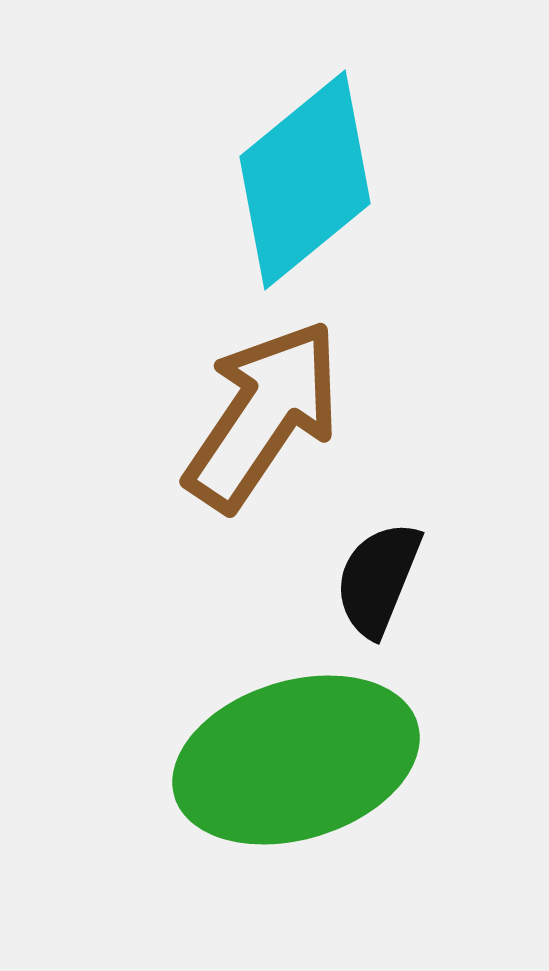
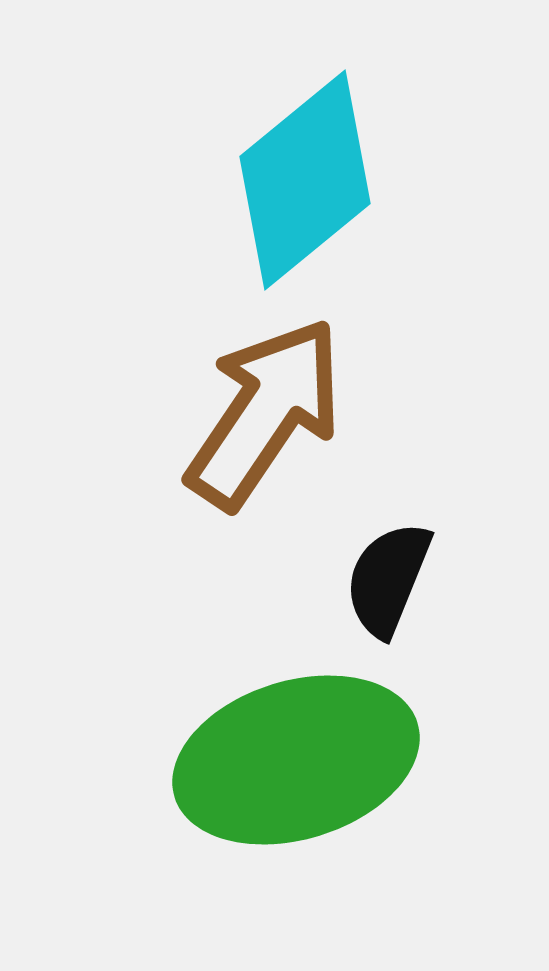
brown arrow: moved 2 px right, 2 px up
black semicircle: moved 10 px right
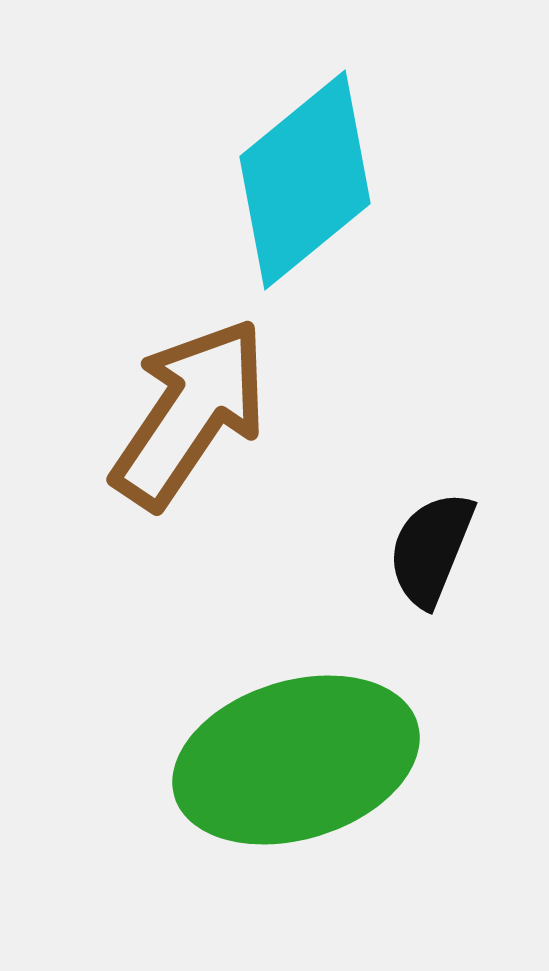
brown arrow: moved 75 px left
black semicircle: moved 43 px right, 30 px up
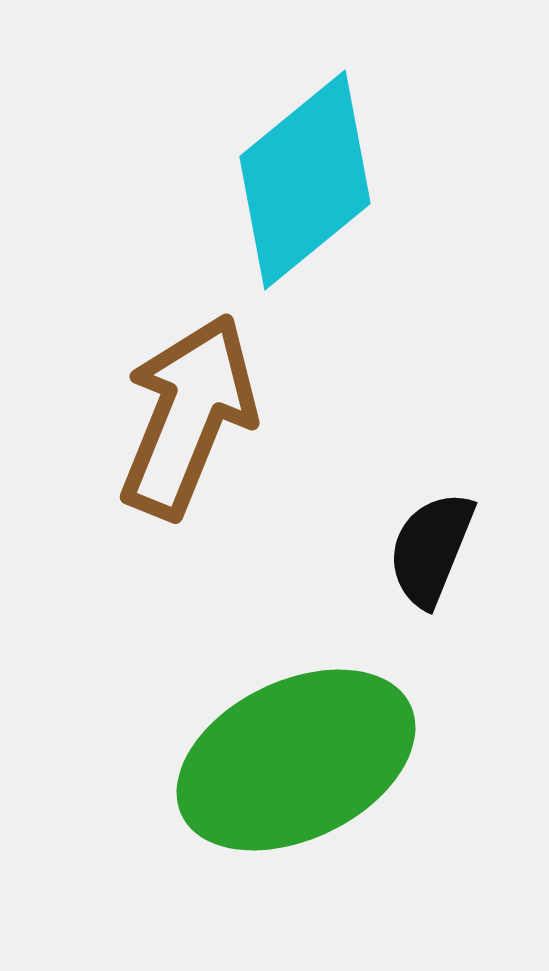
brown arrow: moved 2 px left, 3 px down; rotated 12 degrees counterclockwise
green ellipse: rotated 9 degrees counterclockwise
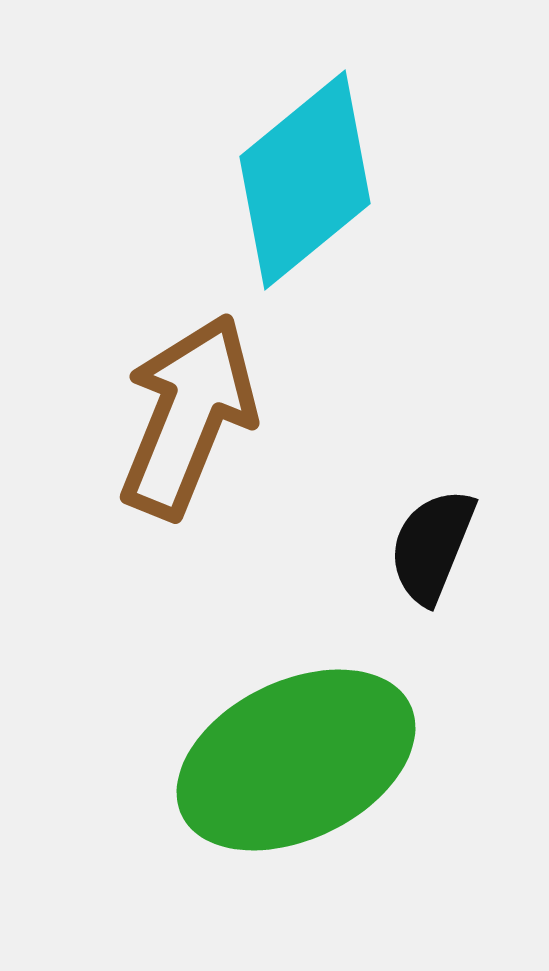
black semicircle: moved 1 px right, 3 px up
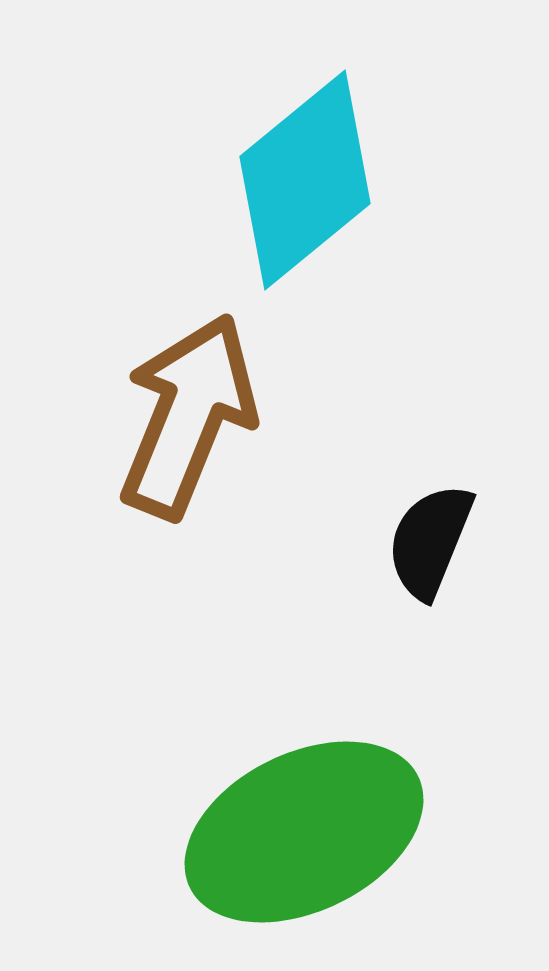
black semicircle: moved 2 px left, 5 px up
green ellipse: moved 8 px right, 72 px down
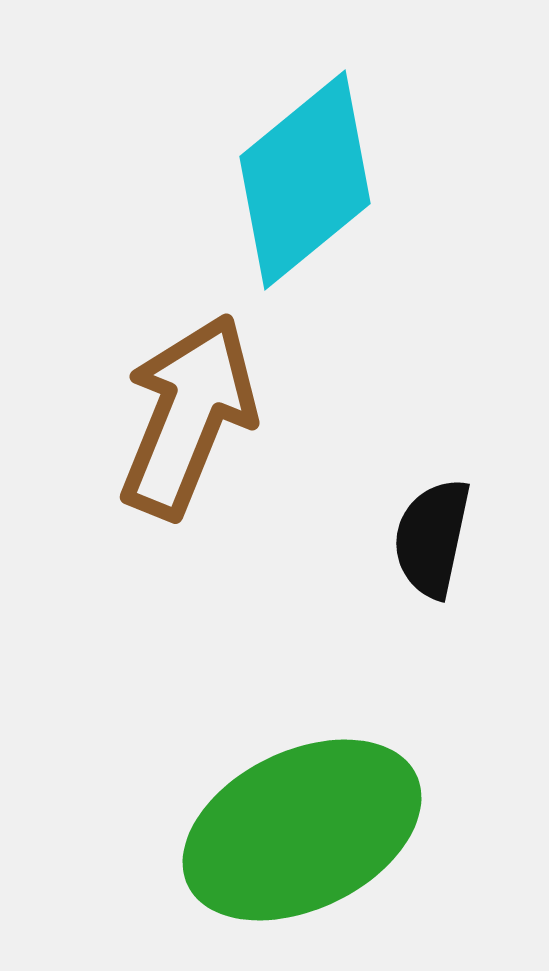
black semicircle: moved 2 px right, 3 px up; rotated 10 degrees counterclockwise
green ellipse: moved 2 px left, 2 px up
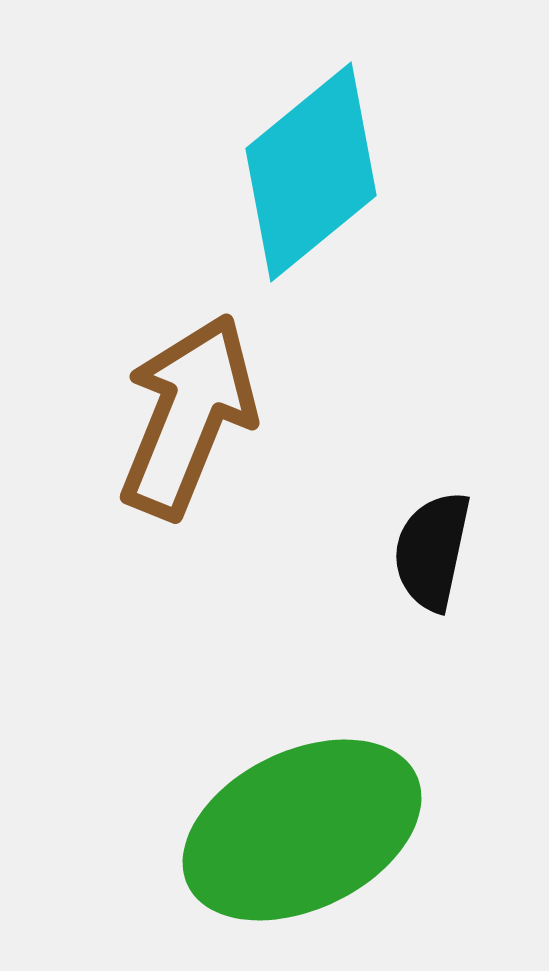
cyan diamond: moved 6 px right, 8 px up
black semicircle: moved 13 px down
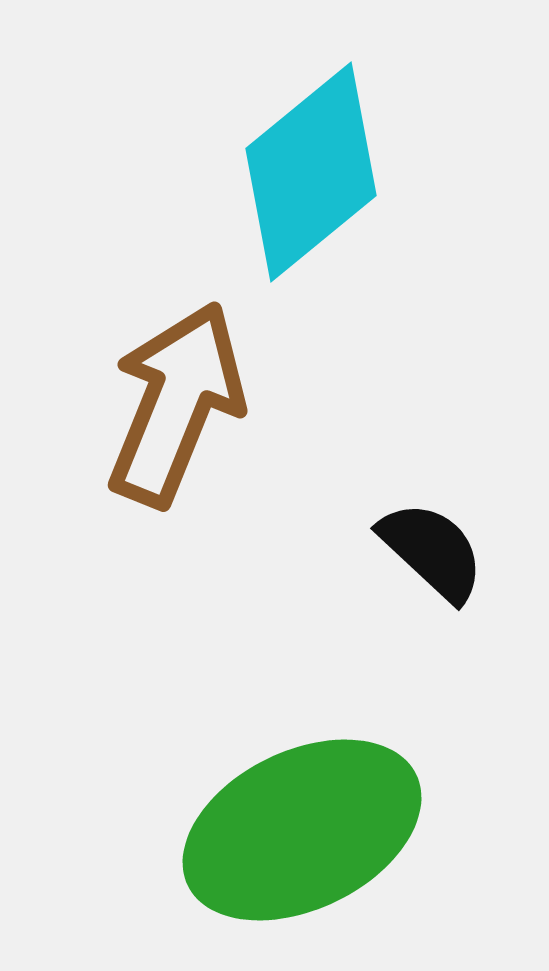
brown arrow: moved 12 px left, 12 px up
black semicircle: rotated 121 degrees clockwise
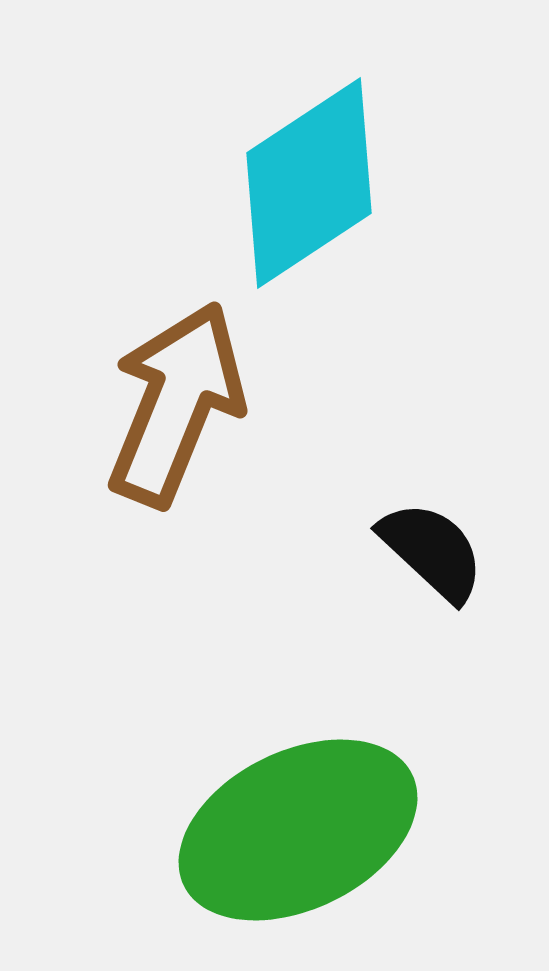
cyan diamond: moved 2 px left, 11 px down; rotated 6 degrees clockwise
green ellipse: moved 4 px left
